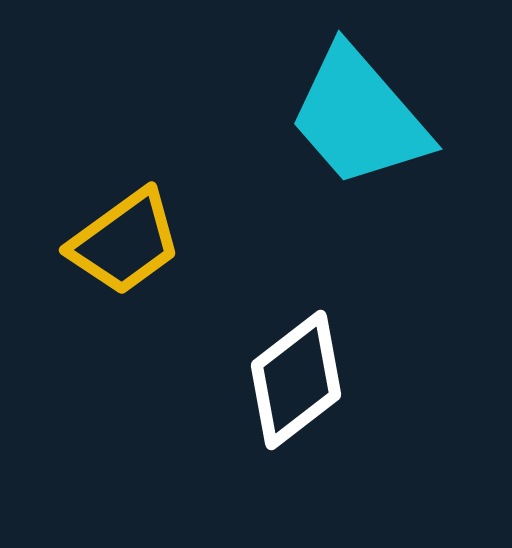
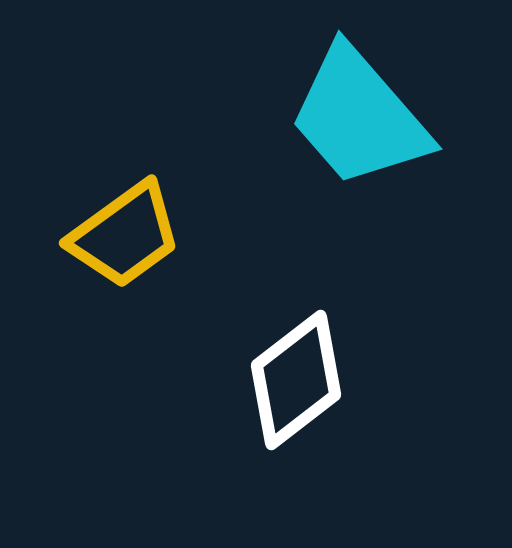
yellow trapezoid: moved 7 px up
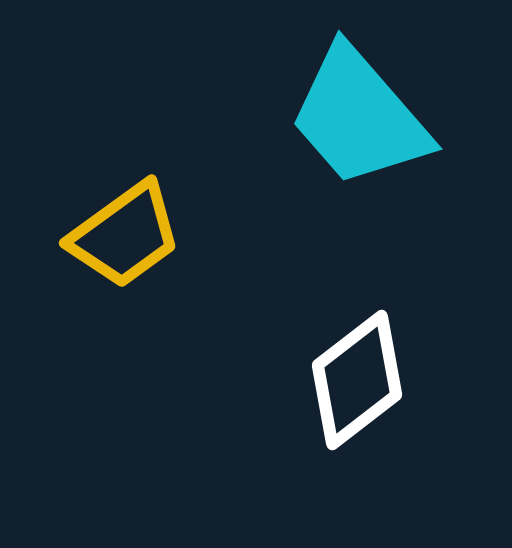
white diamond: moved 61 px right
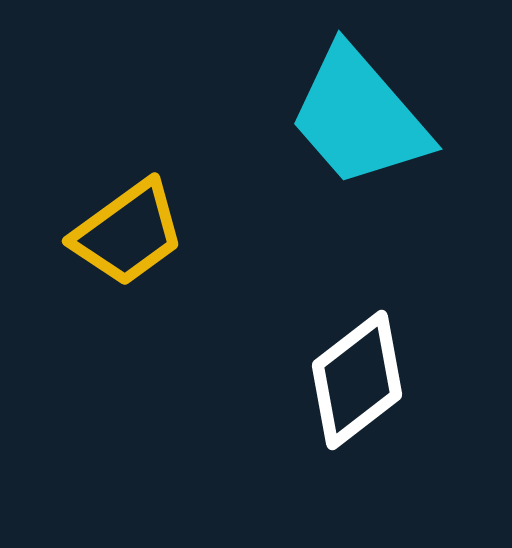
yellow trapezoid: moved 3 px right, 2 px up
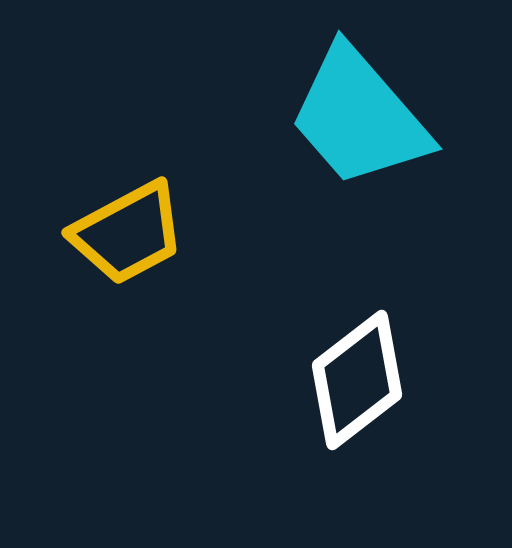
yellow trapezoid: rotated 8 degrees clockwise
